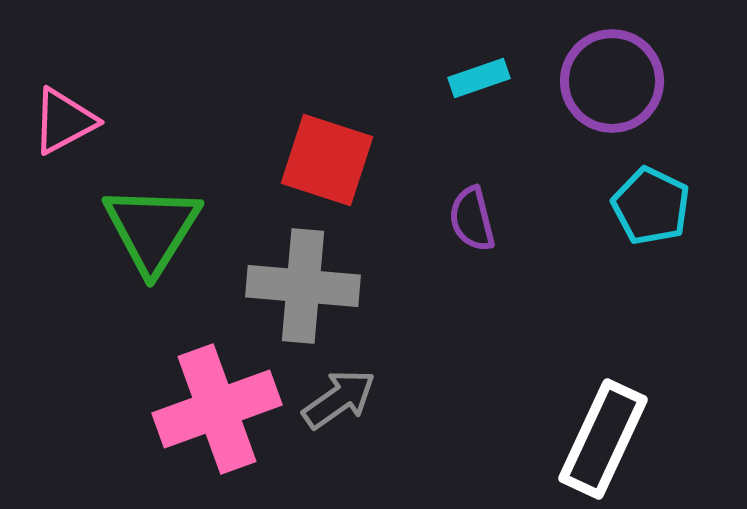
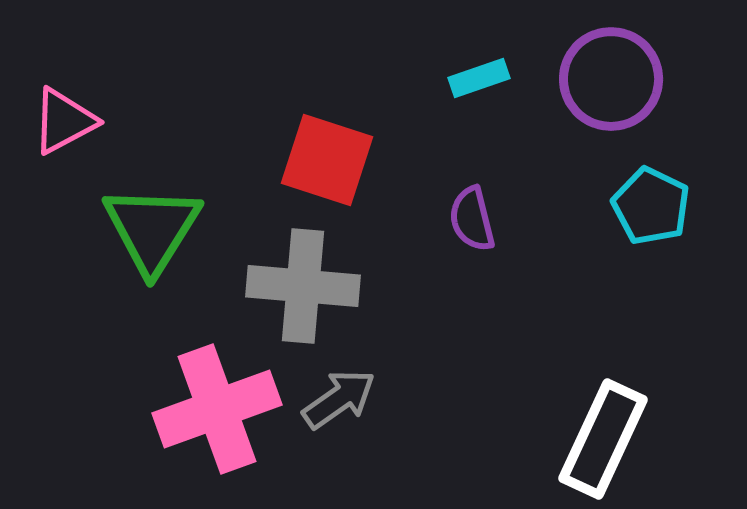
purple circle: moved 1 px left, 2 px up
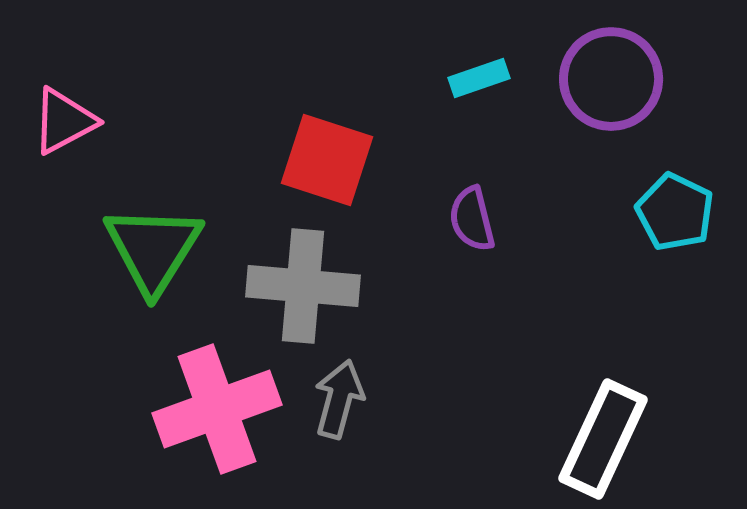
cyan pentagon: moved 24 px right, 6 px down
green triangle: moved 1 px right, 20 px down
gray arrow: rotated 40 degrees counterclockwise
